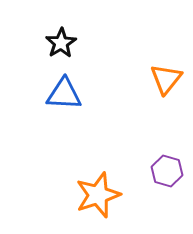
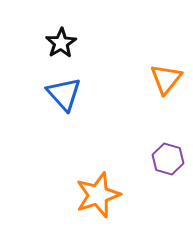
blue triangle: rotated 45 degrees clockwise
purple hexagon: moved 1 px right, 12 px up
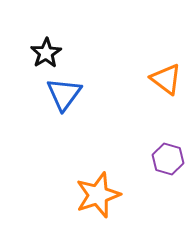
black star: moved 15 px left, 10 px down
orange triangle: rotated 32 degrees counterclockwise
blue triangle: rotated 18 degrees clockwise
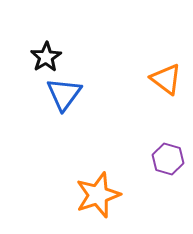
black star: moved 4 px down
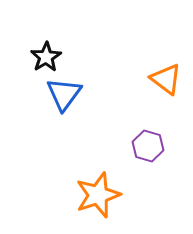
purple hexagon: moved 20 px left, 13 px up
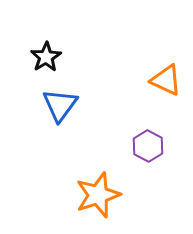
orange triangle: moved 1 px down; rotated 12 degrees counterclockwise
blue triangle: moved 4 px left, 11 px down
purple hexagon: rotated 12 degrees clockwise
